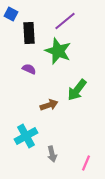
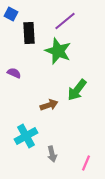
purple semicircle: moved 15 px left, 4 px down
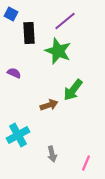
green arrow: moved 4 px left
cyan cross: moved 8 px left, 1 px up
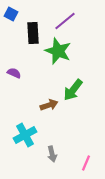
black rectangle: moved 4 px right
cyan cross: moved 7 px right
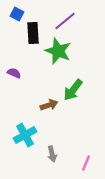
blue square: moved 6 px right
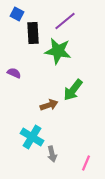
green star: rotated 12 degrees counterclockwise
cyan cross: moved 7 px right, 2 px down; rotated 30 degrees counterclockwise
